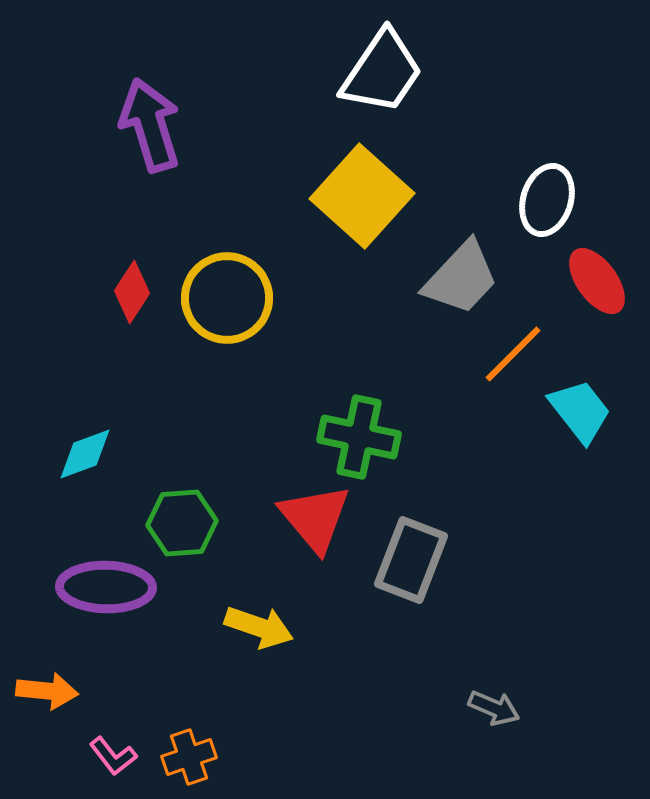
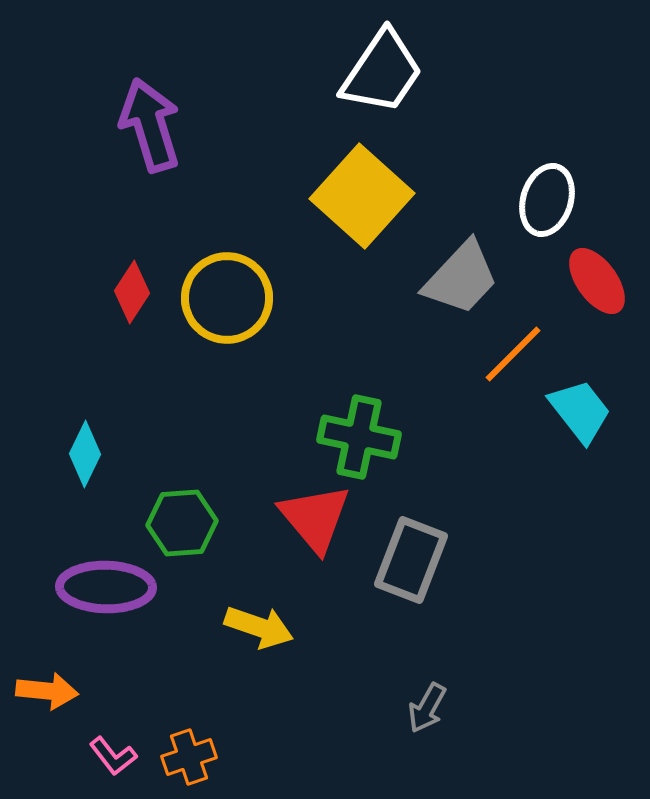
cyan diamond: rotated 44 degrees counterclockwise
gray arrow: moved 67 px left; rotated 96 degrees clockwise
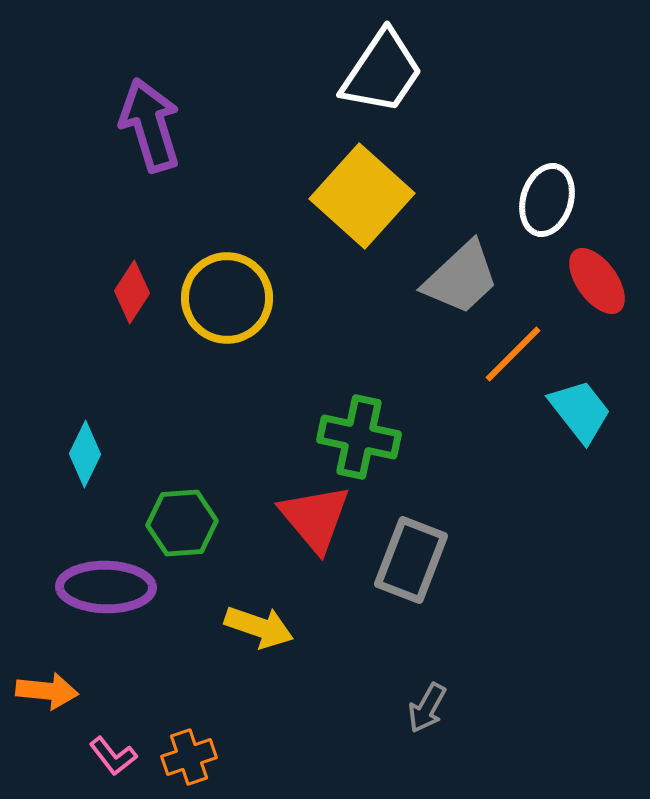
gray trapezoid: rotated 4 degrees clockwise
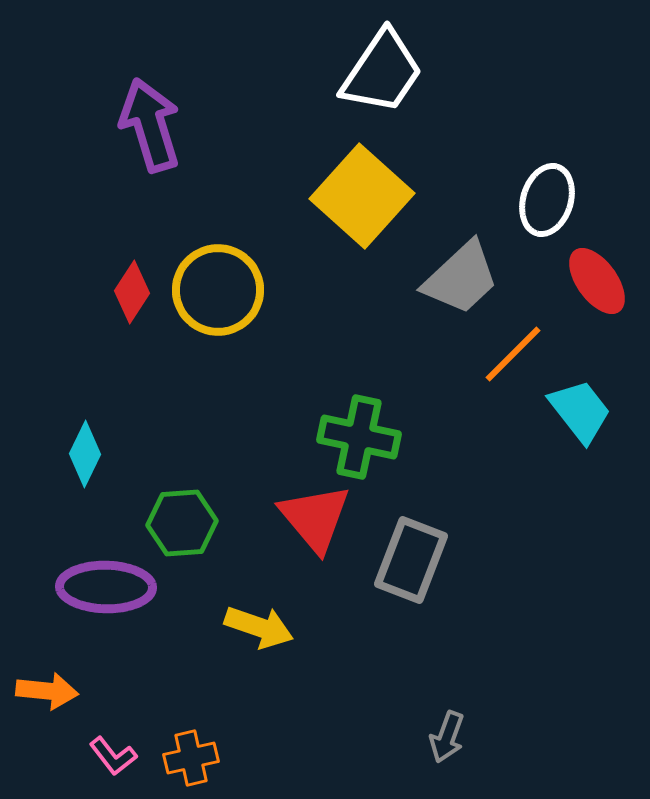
yellow circle: moved 9 px left, 8 px up
gray arrow: moved 20 px right, 29 px down; rotated 9 degrees counterclockwise
orange cross: moved 2 px right, 1 px down; rotated 6 degrees clockwise
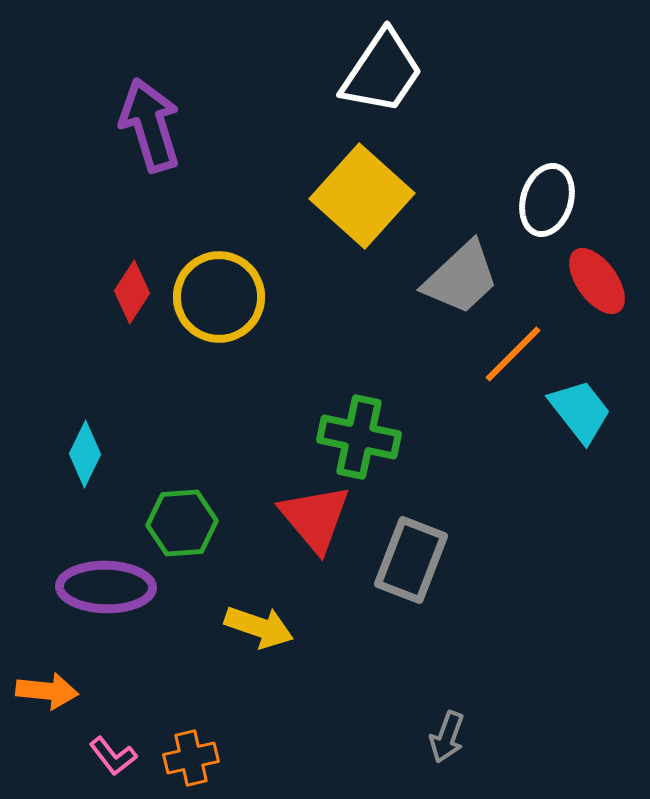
yellow circle: moved 1 px right, 7 px down
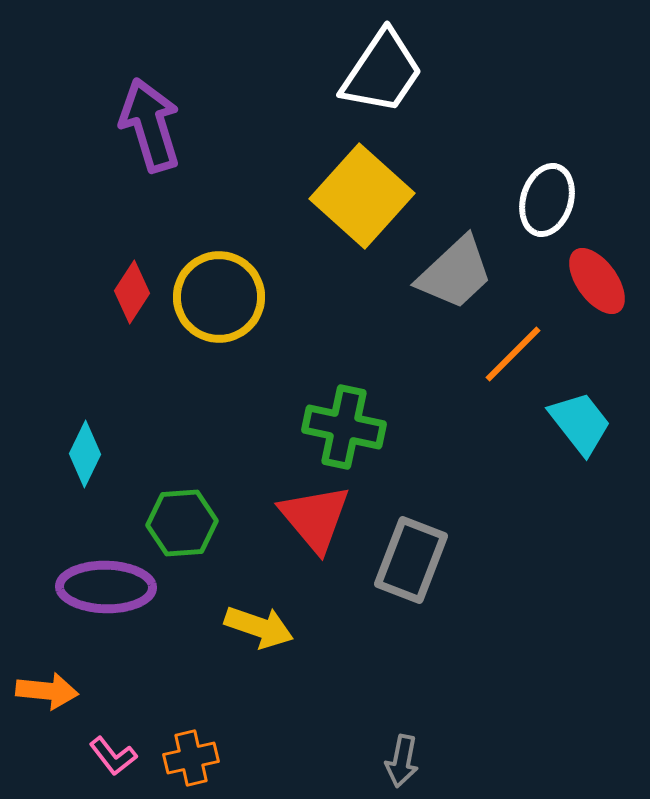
gray trapezoid: moved 6 px left, 5 px up
cyan trapezoid: moved 12 px down
green cross: moved 15 px left, 10 px up
gray arrow: moved 45 px left, 24 px down; rotated 9 degrees counterclockwise
